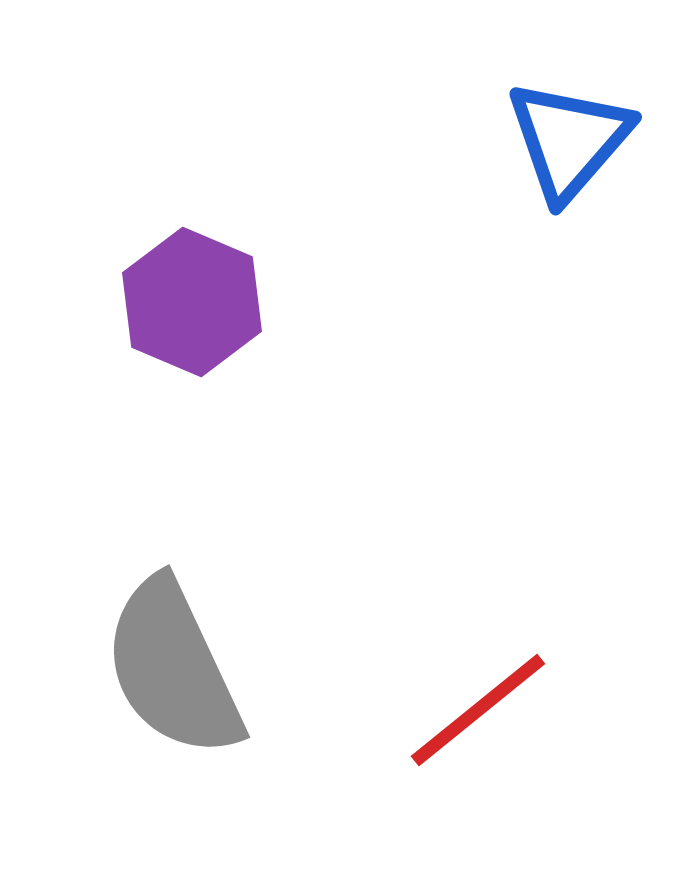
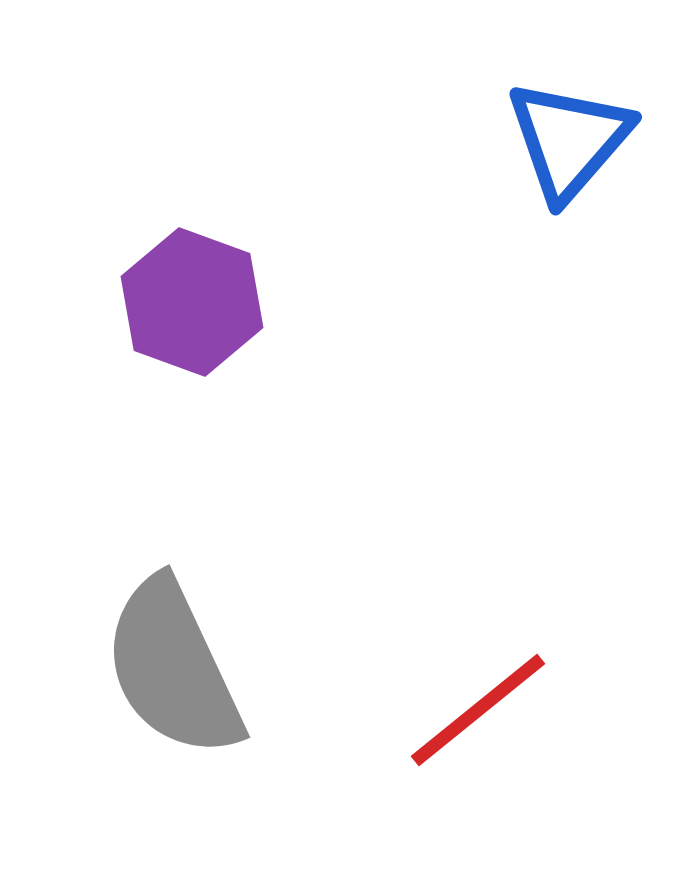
purple hexagon: rotated 3 degrees counterclockwise
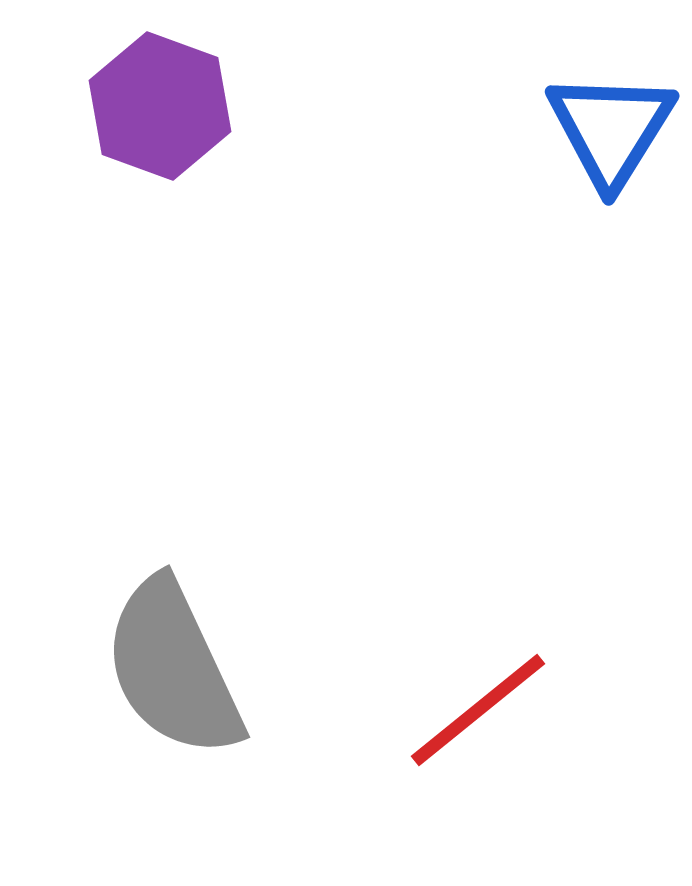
blue triangle: moved 42 px right, 11 px up; rotated 9 degrees counterclockwise
purple hexagon: moved 32 px left, 196 px up
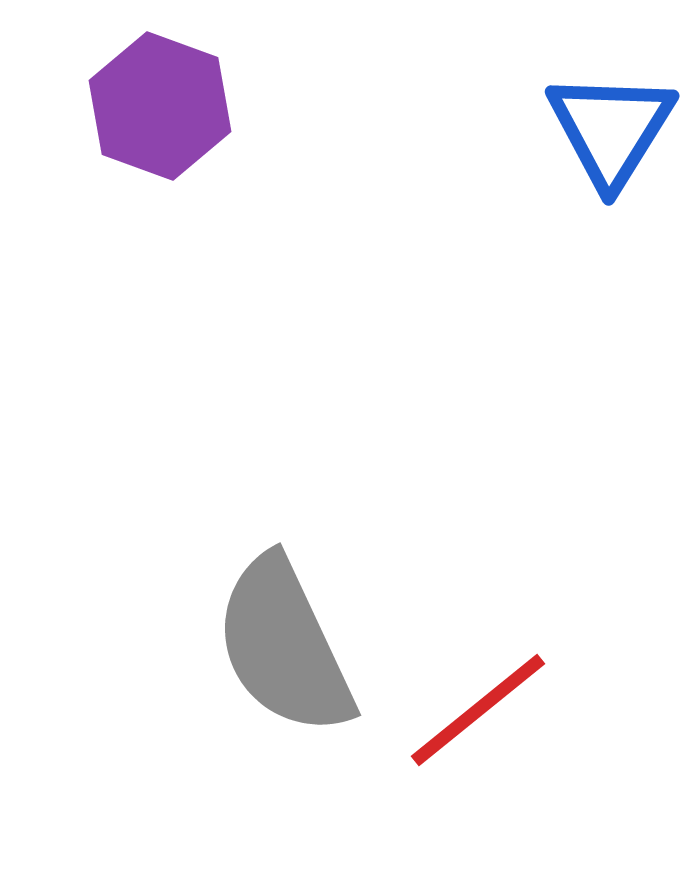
gray semicircle: moved 111 px right, 22 px up
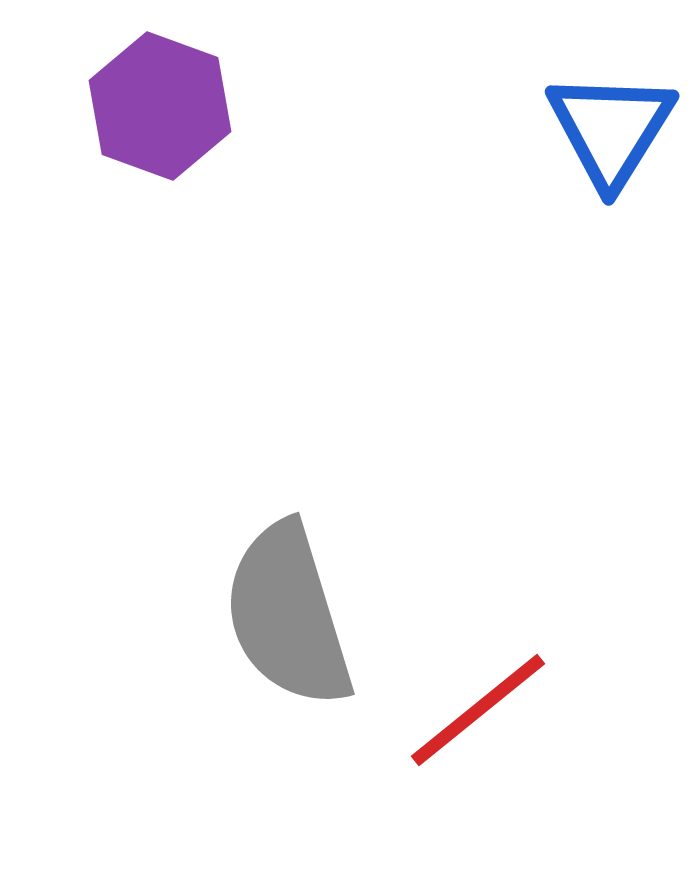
gray semicircle: moved 4 px right, 31 px up; rotated 8 degrees clockwise
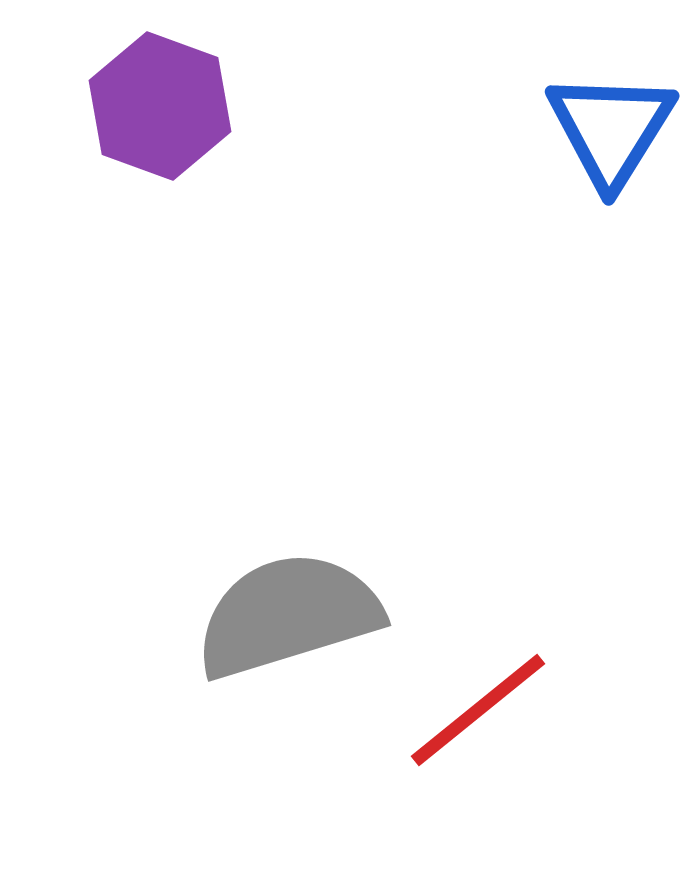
gray semicircle: rotated 90 degrees clockwise
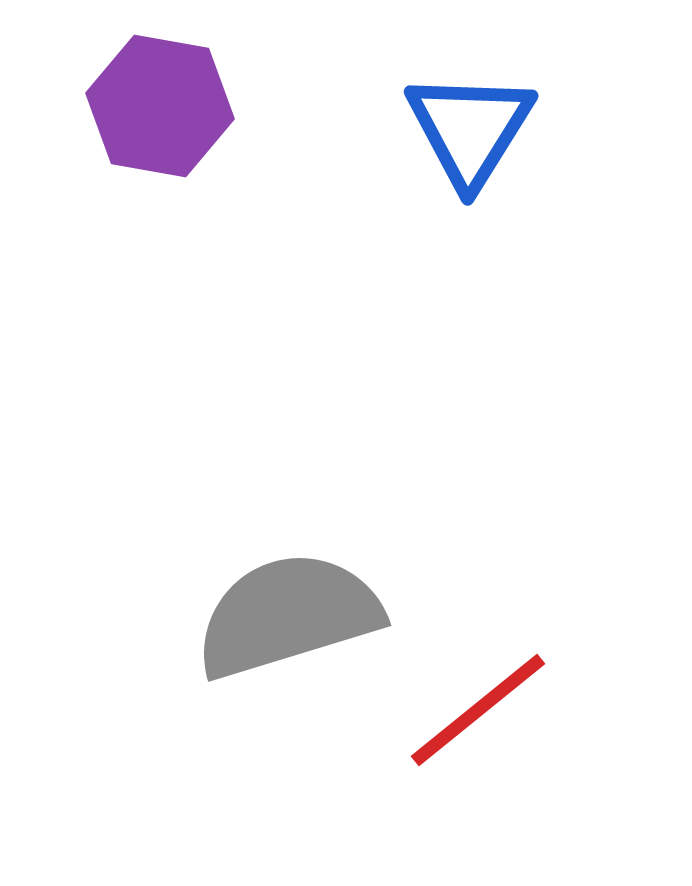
purple hexagon: rotated 10 degrees counterclockwise
blue triangle: moved 141 px left
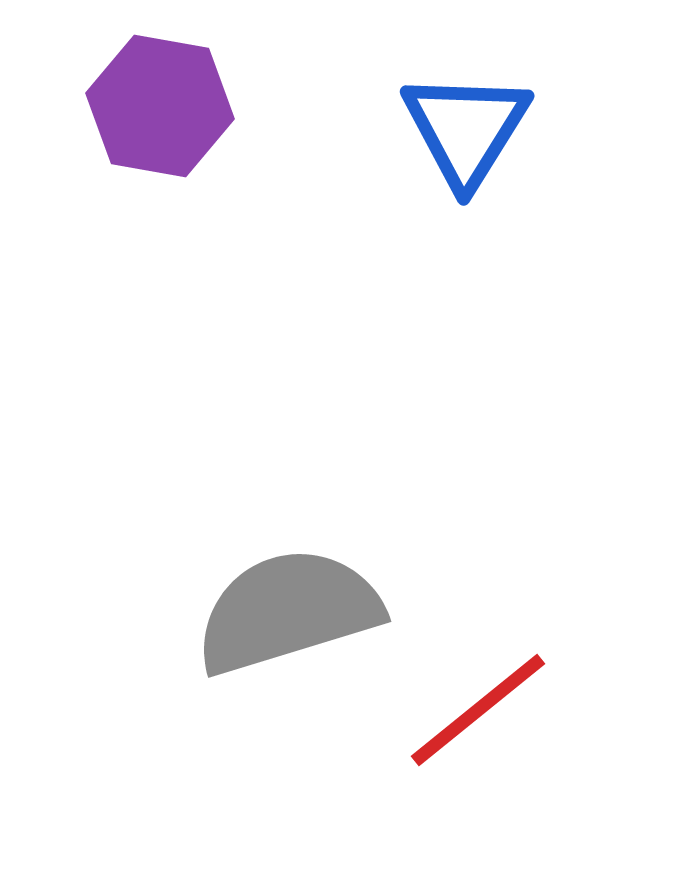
blue triangle: moved 4 px left
gray semicircle: moved 4 px up
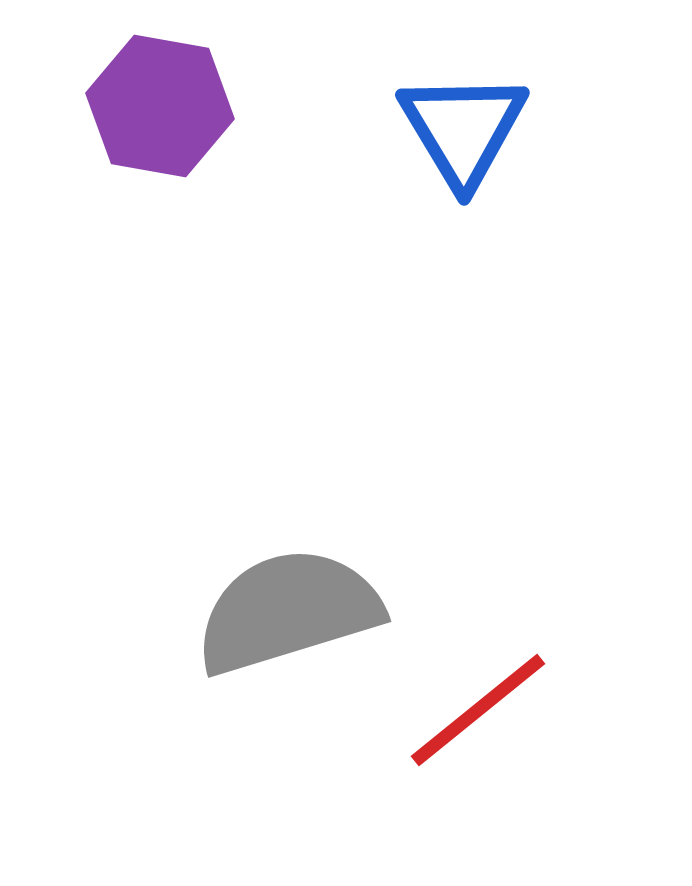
blue triangle: moved 3 px left; rotated 3 degrees counterclockwise
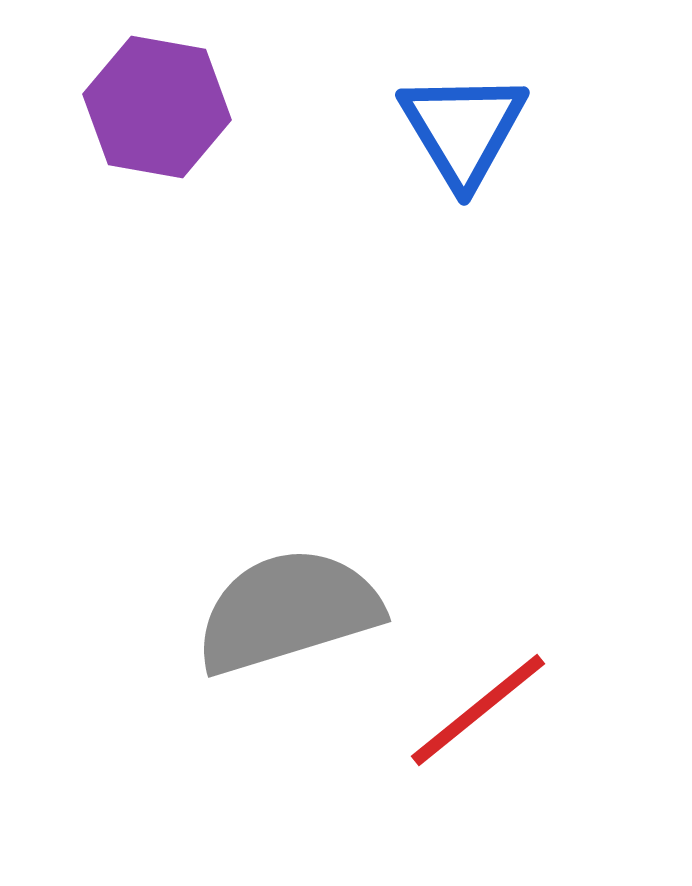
purple hexagon: moved 3 px left, 1 px down
